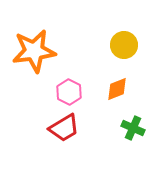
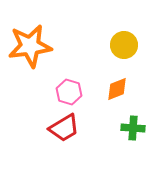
orange star: moved 4 px left, 5 px up
pink hexagon: rotated 10 degrees counterclockwise
green cross: rotated 20 degrees counterclockwise
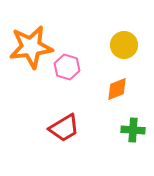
orange star: moved 1 px right, 1 px down
pink hexagon: moved 2 px left, 25 px up
green cross: moved 2 px down
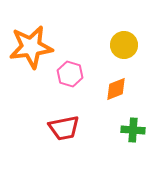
pink hexagon: moved 3 px right, 7 px down
orange diamond: moved 1 px left
red trapezoid: rotated 20 degrees clockwise
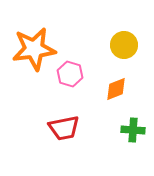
orange star: moved 3 px right, 2 px down
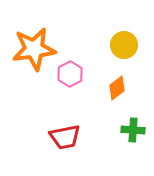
pink hexagon: rotated 15 degrees clockwise
orange diamond: moved 1 px right, 1 px up; rotated 15 degrees counterclockwise
red trapezoid: moved 1 px right, 9 px down
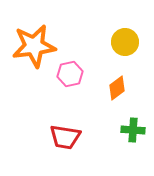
yellow circle: moved 1 px right, 3 px up
orange star: moved 3 px up
pink hexagon: rotated 15 degrees clockwise
red trapezoid: rotated 20 degrees clockwise
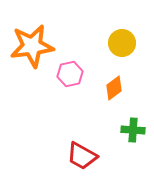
yellow circle: moved 3 px left, 1 px down
orange star: moved 2 px left
orange diamond: moved 3 px left
red trapezoid: moved 17 px right, 19 px down; rotated 20 degrees clockwise
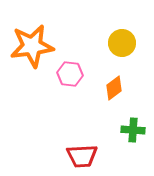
pink hexagon: rotated 20 degrees clockwise
red trapezoid: rotated 32 degrees counterclockwise
